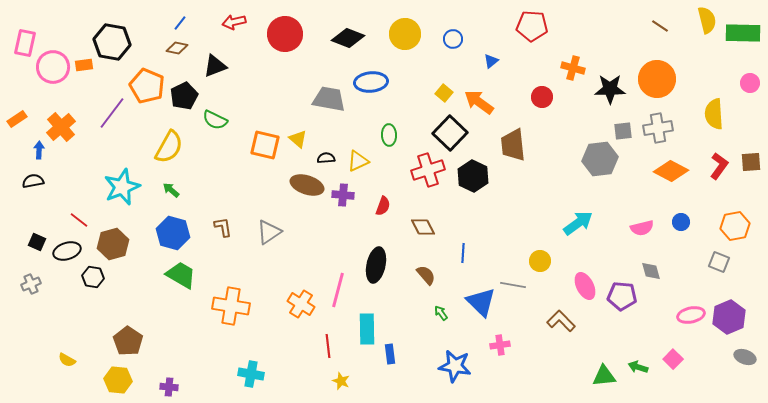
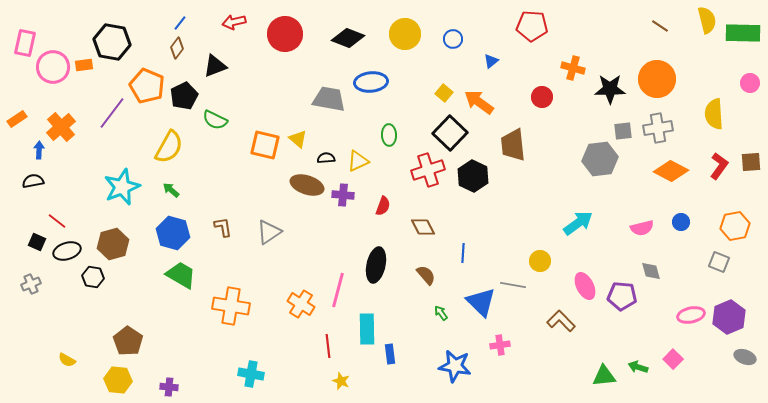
brown diamond at (177, 48): rotated 65 degrees counterclockwise
red line at (79, 220): moved 22 px left, 1 px down
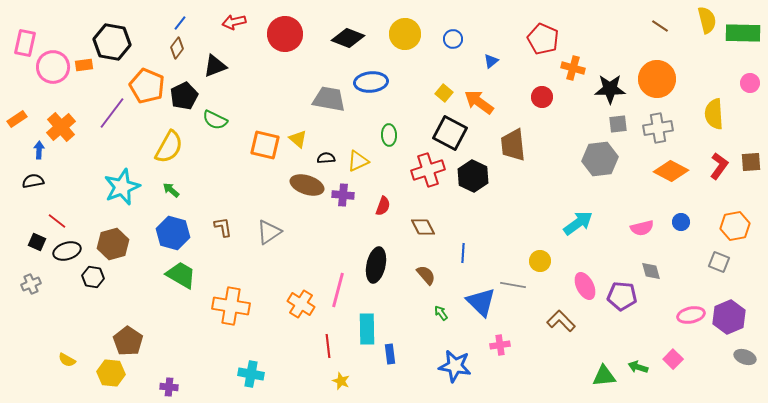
red pentagon at (532, 26): moved 11 px right, 13 px down; rotated 20 degrees clockwise
gray square at (623, 131): moved 5 px left, 7 px up
black square at (450, 133): rotated 16 degrees counterclockwise
yellow hexagon at (118, 380): moved 7 px left, 7 px up
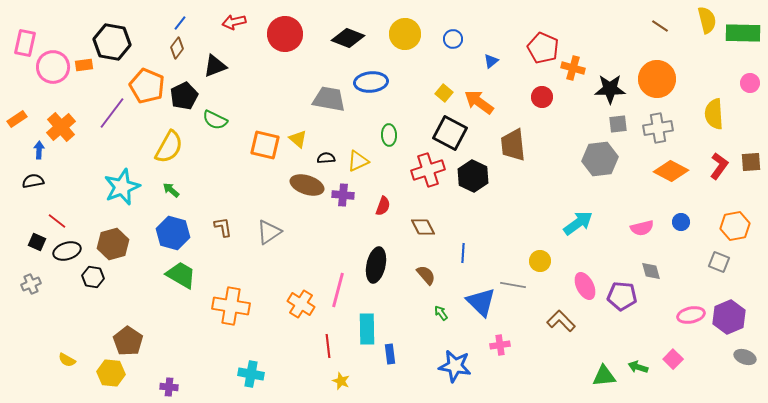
red pentagon at (543, 39): moved 9 px down
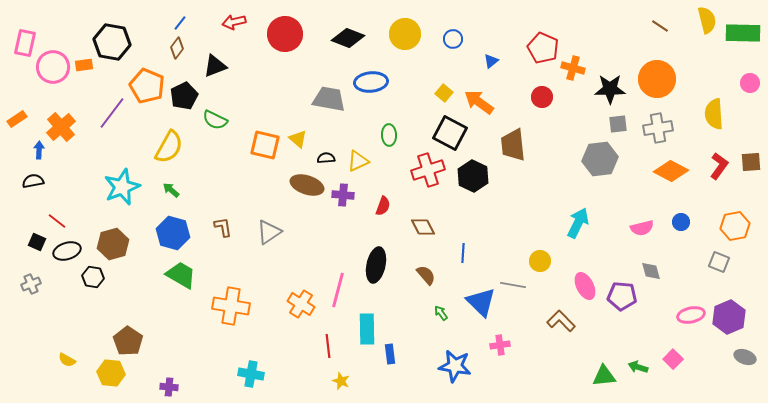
cyan arrow at (578, 223): rotated 28 degrees counterclockwise
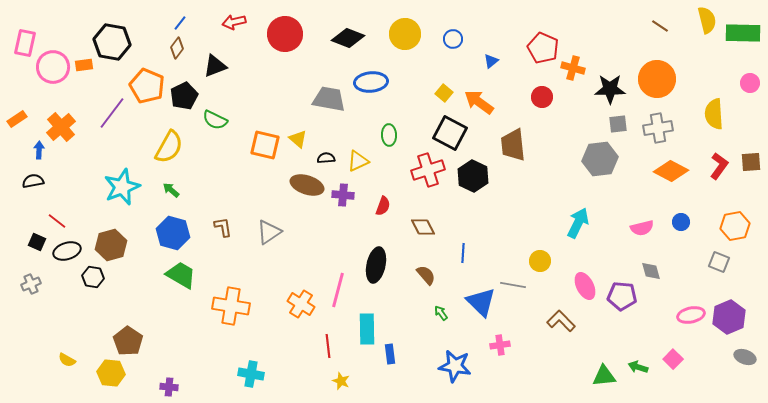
brown hexagon at (113, 244): moved 2 px left, 1 px down
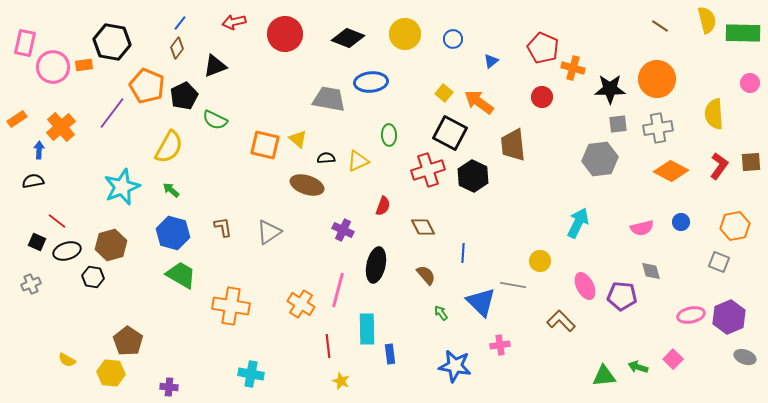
purple cross at (343, 195): moved 35 px down; rotated 20 degrees clockwise
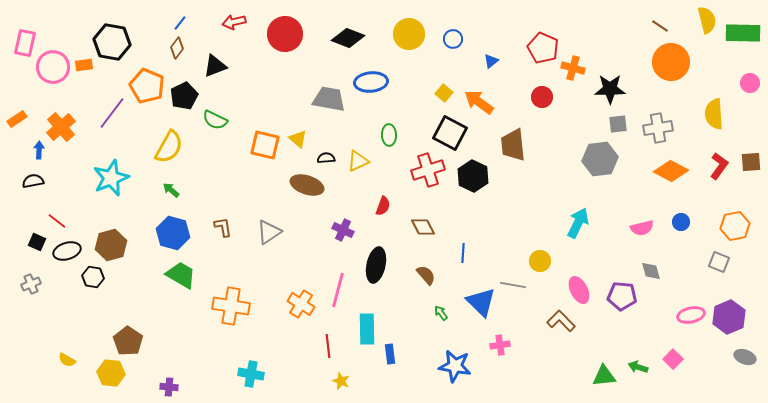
yellow circle at (405, 34): moved 4 px right
orange circle at (657, 79): moved 14 px right, 17 px up
cyan star at (122, 187): moved 11 px left, 9 px up
pink ellipse at (585, 286): moved 6 px left, 4 px down
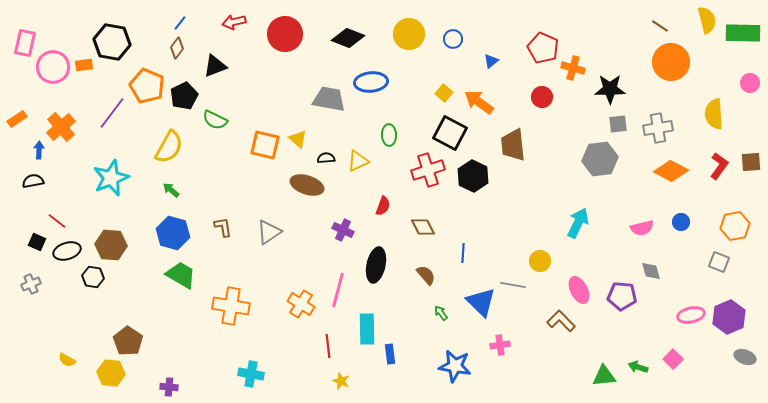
brown hexagon at (111, 245): rotated 20 degrees clockwise
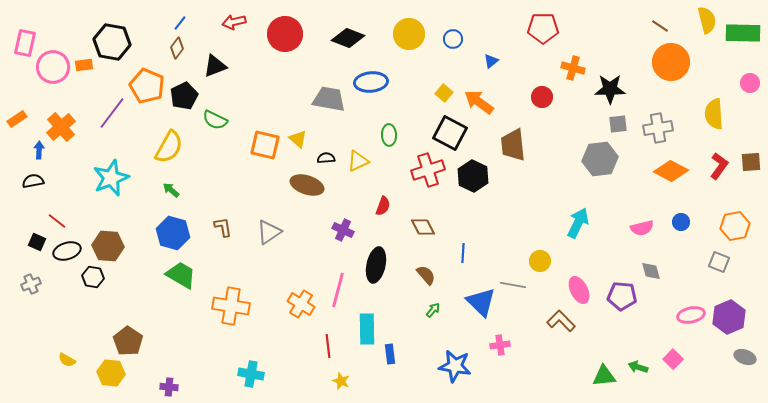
red pentagon at (543, 48): moved 20 px up; rotated 24 degrees counterclockwise
brown hexagon at (111, 245): moved 3 px left, 1 px down
green arrow at (441, 313): moved 8 px left, 3 px up; rotated 77 degrees clockwise
